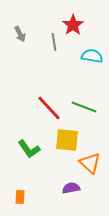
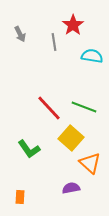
yellow square: moved 4 px right, 2 px up; rotated 35 degrees clockwise
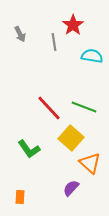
purple semicircle: rotated 36 degrees counterclockwise
